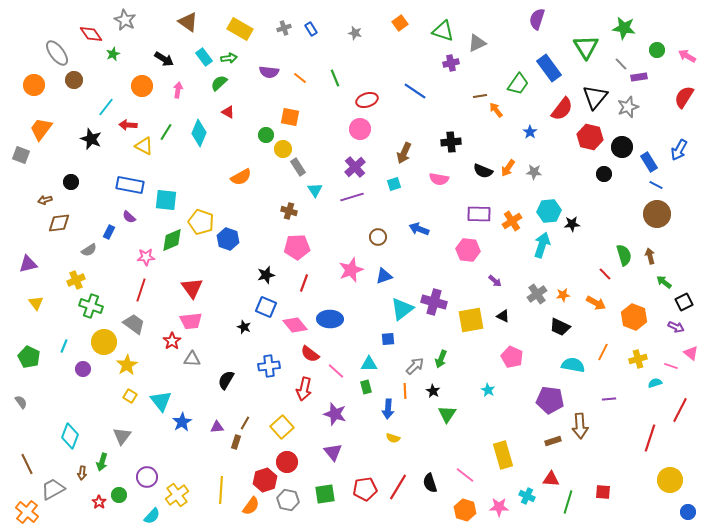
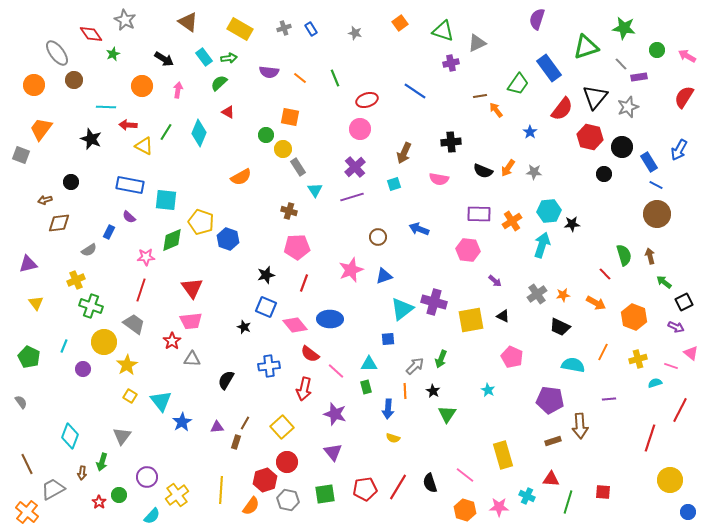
green triangle at (586, 47): rotated 44 degrees clockwise
cyan line at (106, 107): rotated 54 degrees clockwise
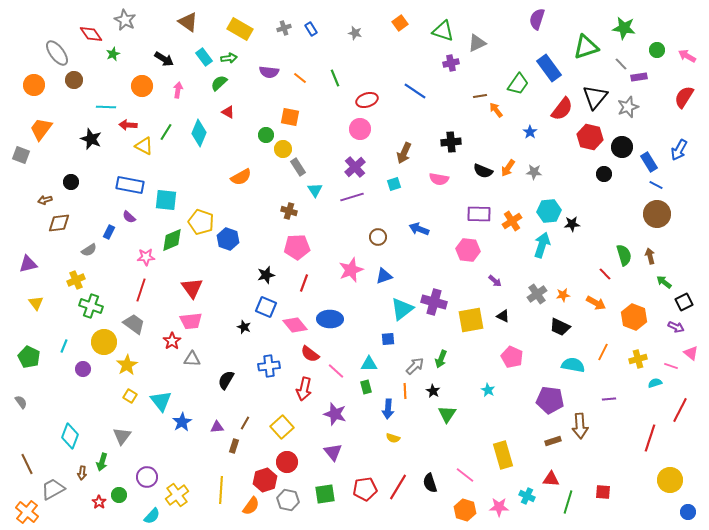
brown rectangle at (236, 442): moved 2 px left, 4 px down
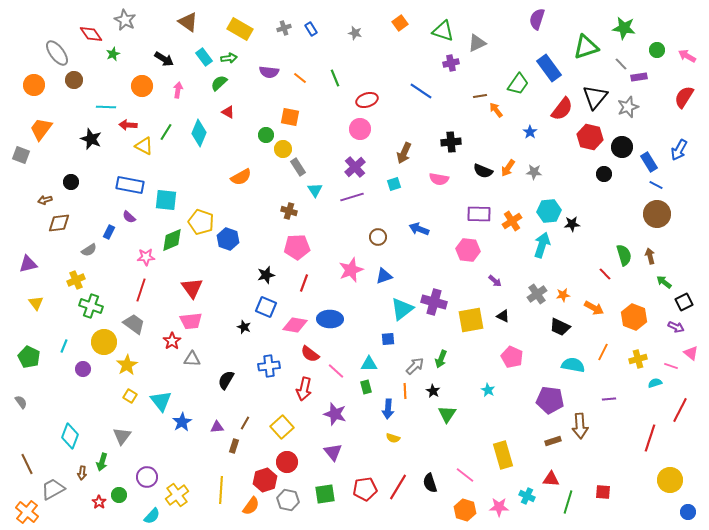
blue line at (415, 91): moved 6 px right
orange arrow at (596, 303): moved 2 px left, 5 px down
pink diamond at (295, 325): rotated 40 degrees counterclockwise
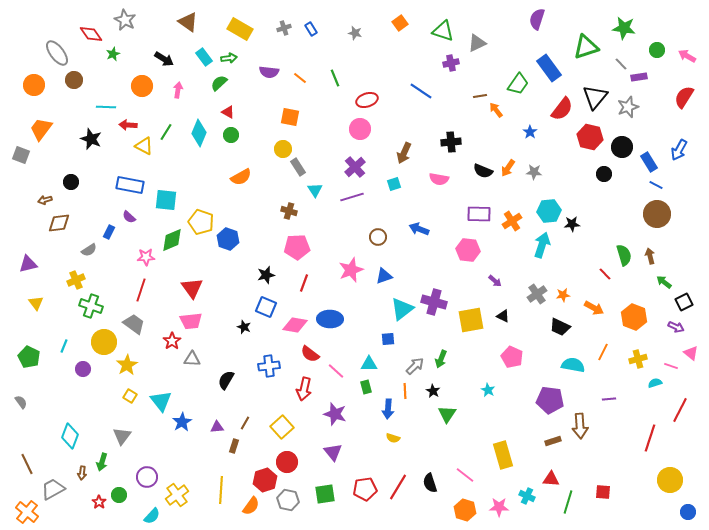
green circle at (266, 135): moved 35 px left
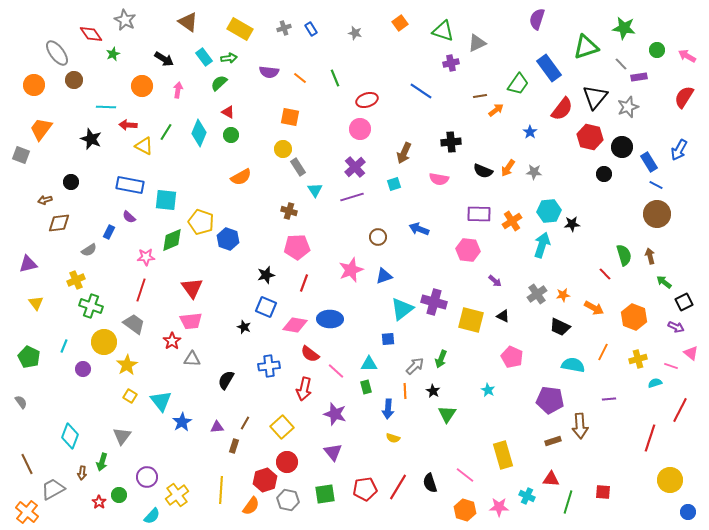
orange arrow at (496, 110): rotated 91 degrees clockwise
yellow square at (471, 320): rotated 24 degrees clockwise
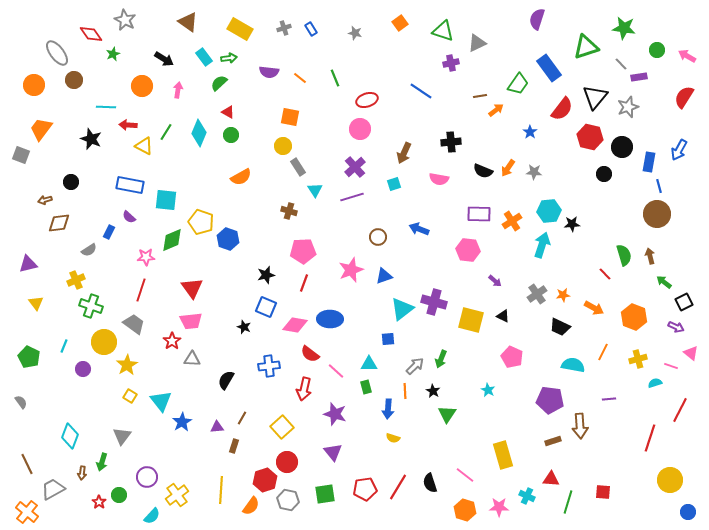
yellow circle at (283, 149): moved 3 px up
blue rectangle at (649, 162): rotated 42 degrees clockwise
blue line at (656, 185): moved 3 px right, 1 px down; rotated 48 degrees clockwise
pink pentagon at (297, 247): moved 6 px right, 4 px down
brown line at (245, 423): moved 3 px left, 5 px up
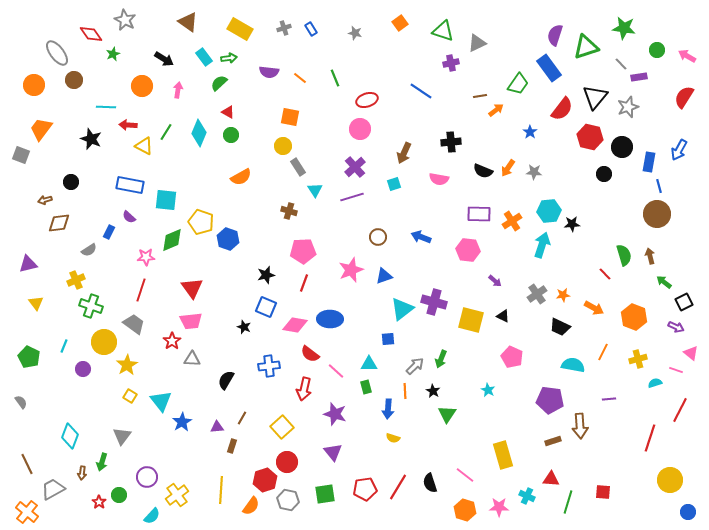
purple semicircle at (537, 19): moved 18 px right, 16 px down
blue arrow at (419, 229): moved 2 px right, 8 px down
pink line at (671, 366): moved 5 px right, 4 px down
brown rectangle at (234, 446): moved 2 px left
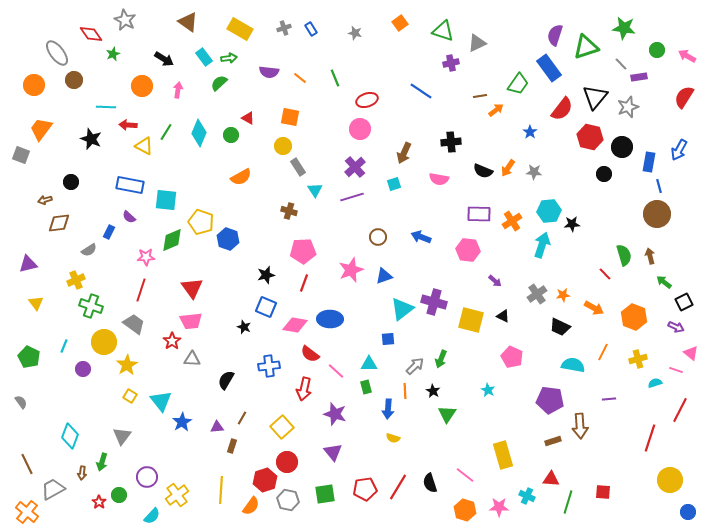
red triangle at (228, 112): moved 20 px right, 6 px down
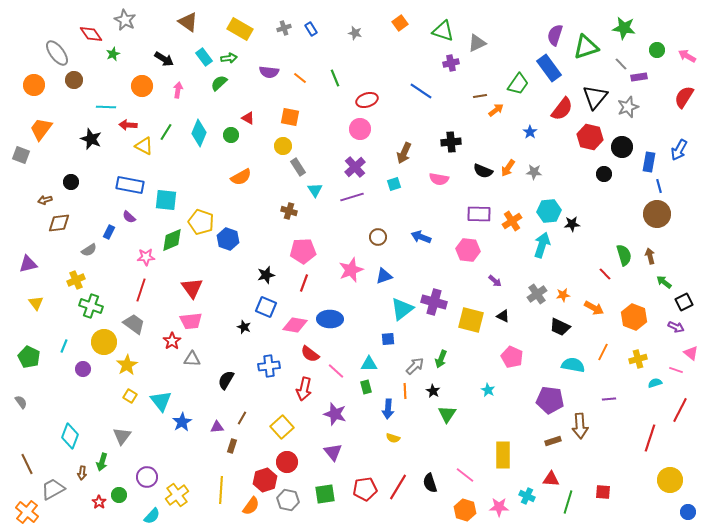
yellow rectangle at (503, 455): rotated 16 degrees clockwise
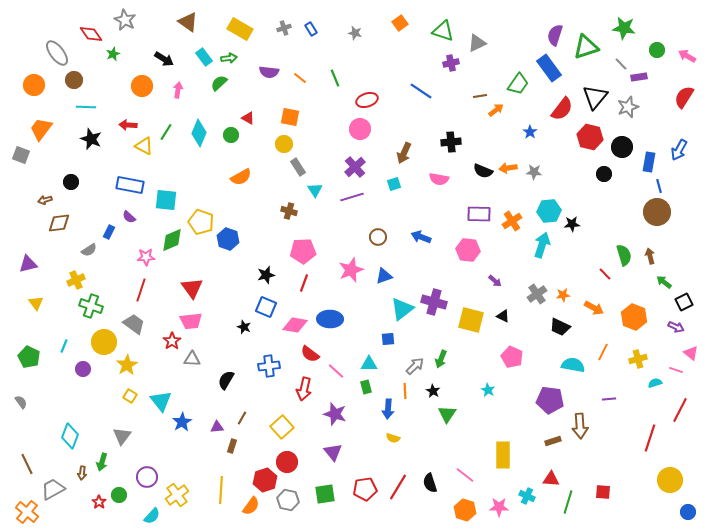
cyan line at (106, 107): moved 20 px left
yellow circle at (283, 146): moved 1 px right, 2 px up
orange arrow at (508, 168): rotated 48 degrees clockwise
brown circle at (657, 214): moved 2 px up
